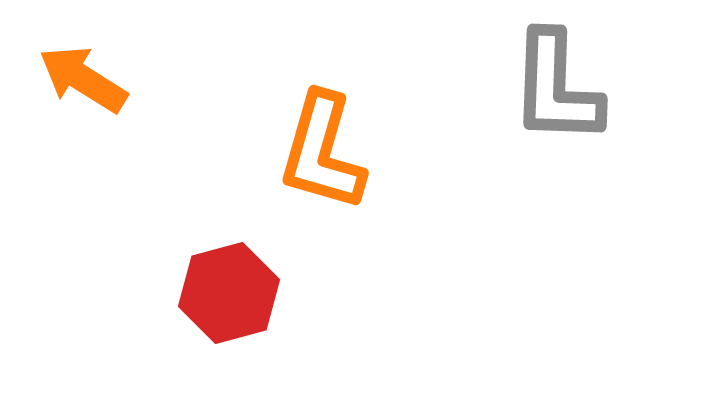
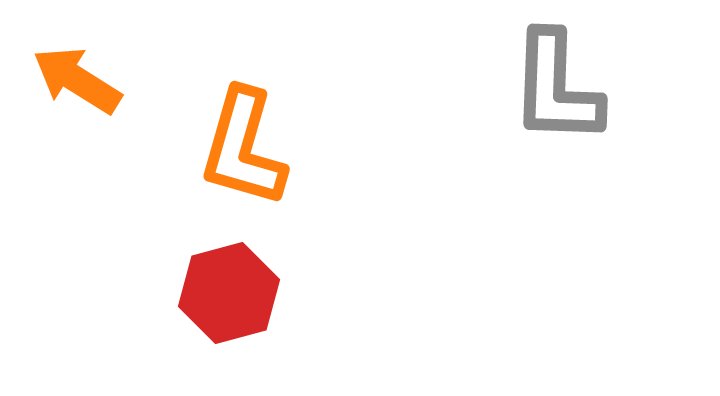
orange arrow: moved 6 px left, 1 px down
orange L-shape: moved 79 px left, 4 px up
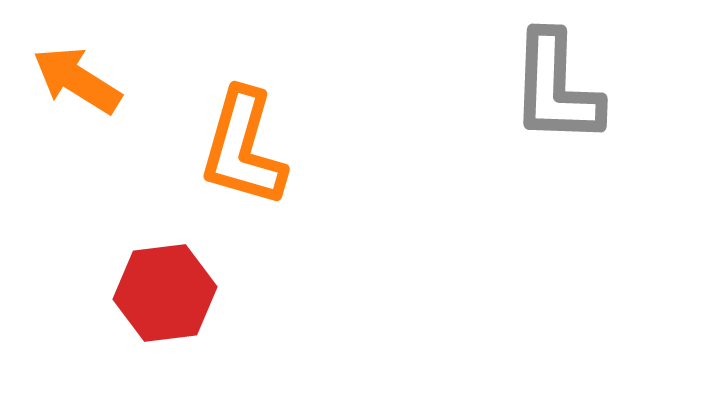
red hexagon: moved 64 px left; rotated 8 degrees clockwise
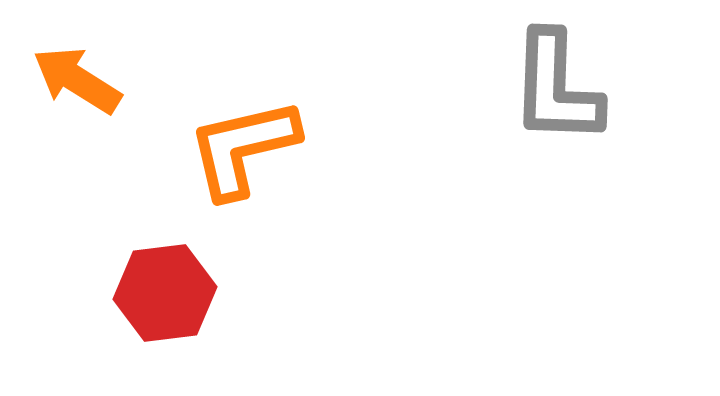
orange L-shape: rotated 61 degrees clockwise
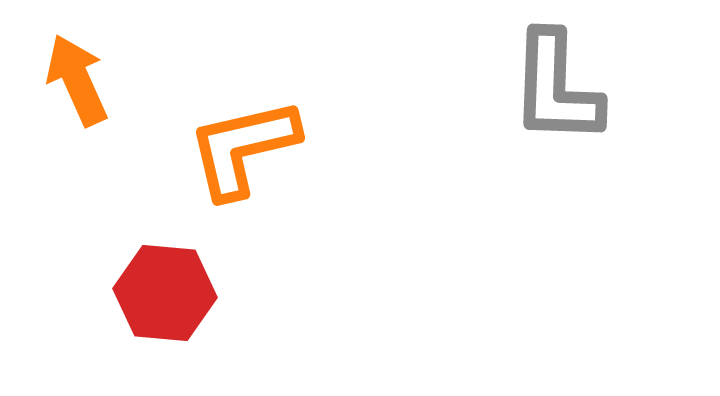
orange arrow: rotated 34 degrees clockwise
red hexagon: rotated 12 degrees clockwise
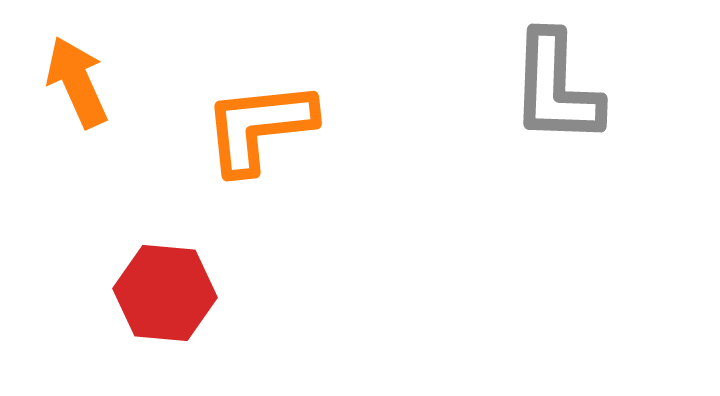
orange arrow: moved 2 px down
orange L-shape: moved 16 px right, 21 px up; rotated 7 degrees clockwise
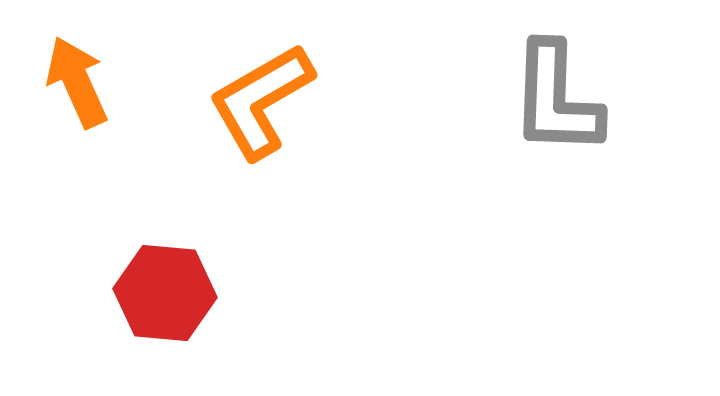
gray L-shape: moved 11 px down
orange L-shape: moved 2 px right, 26 px up; rotated 24 degrees counterclockwise
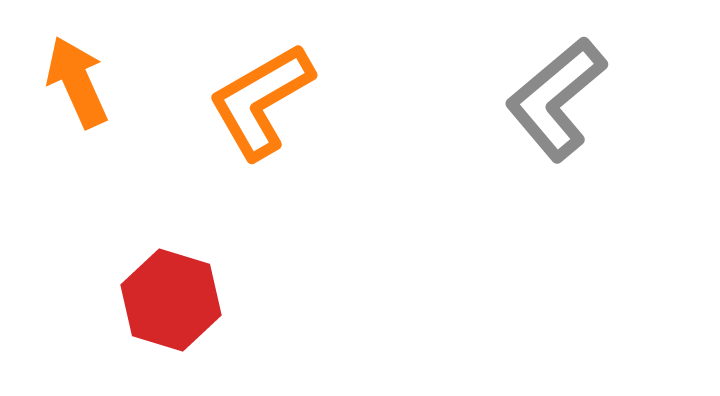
gray L-shape: rotated 48 degrees clockwise
red hexagon: moved 6 px right, 7 px down; rotated 12 degrees clockwise
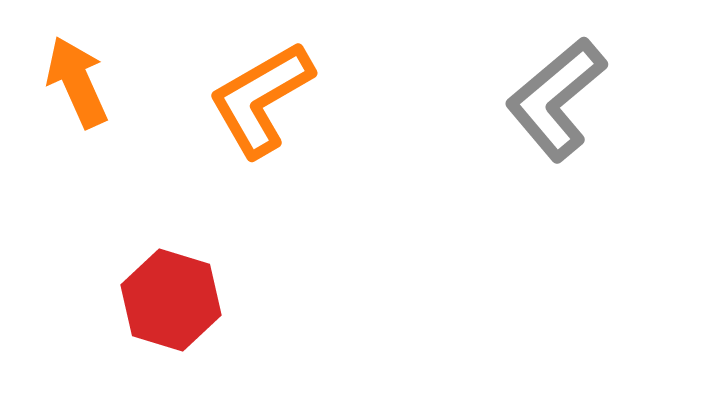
orange L-shape: moved 2 px up
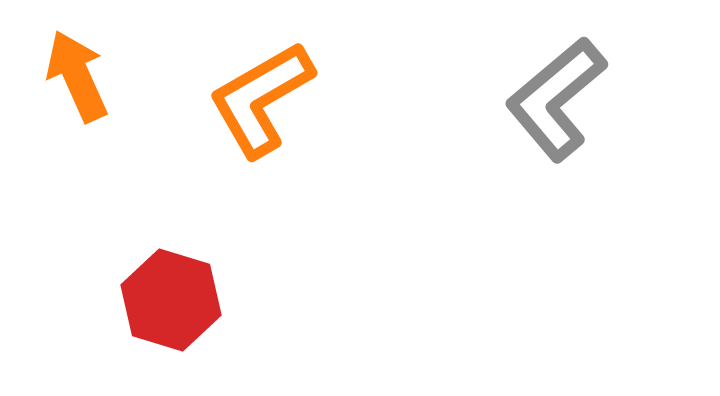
orange arrow: moved 6 px up
